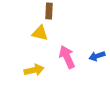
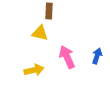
blue arrow: rotated 126 degrees clockwise
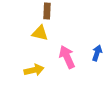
brown rectangle: moved 2 px left
blue arrow: moved 3 px up
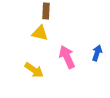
brown rectangle: moved 1 px left
yellow arrow: rotated 48 degrees clockwise
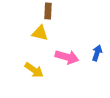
brown rectangle: moved 2 px right
pink arrow: rotated 130 degrees clockwise
